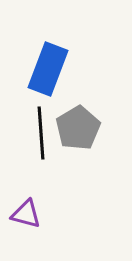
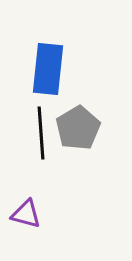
blue rectangle: rotated 15 degrees counterclockwise
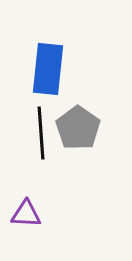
gray pentagon: rotated 6 degrees counterclockwise
purple triangle: rotated 12 degrees counterclockwise
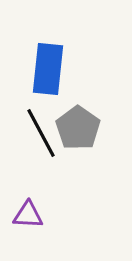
black line: rotated 24 degrees counterclockwise
purple triangle: moved 2 px right, 1 px down
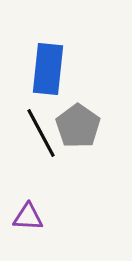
gray pentagon: moved 2 px up
purple triangle: moved 2 px down
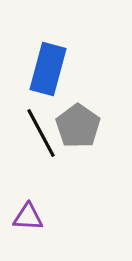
blue rectangle: rotated 9 degrees clockwise
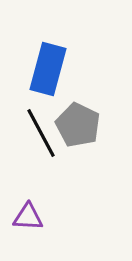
gray pentagon: moved 1 px up; rotated 9 degrees counterclockwise
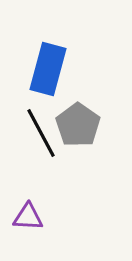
gray pentagon: rotated 9 degrees clockwise
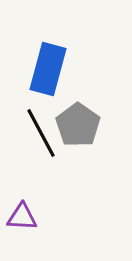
purple triangle: moved 6 px left
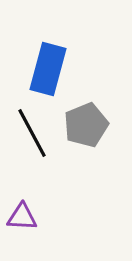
gray pentagon: moved 8 px right; rotated 15 degrees clockwise
black line: moved 9 px left
